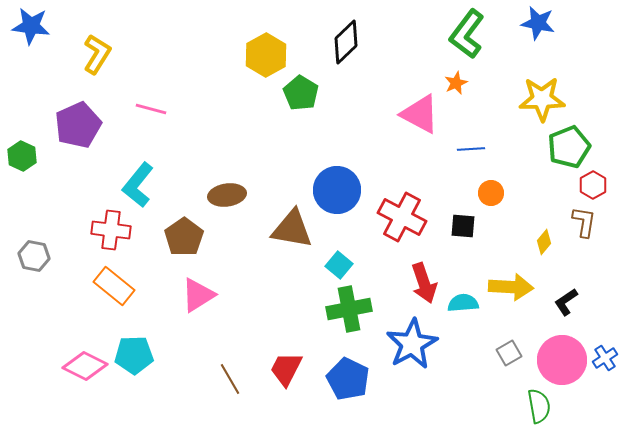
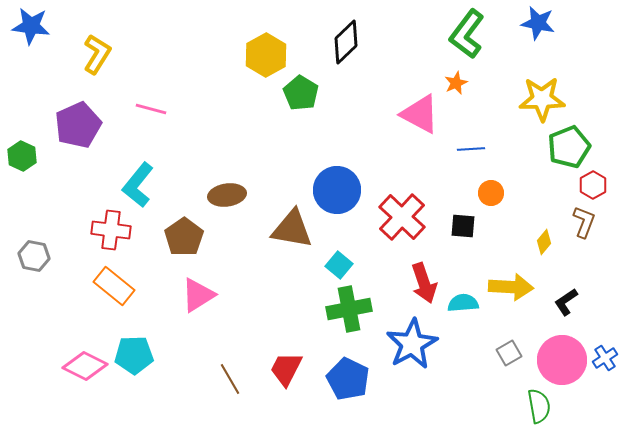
red cross at (402, 217): rotated 15 degrees clockwise
brown L-shape at (584, 222): rotated 12 degrees clockwise
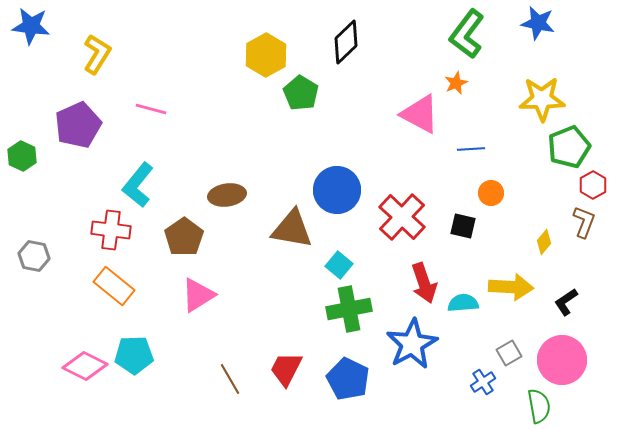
black square at (463, 226): rotated 8 degrees clockwise
blue cross at (605, 358): moved 122 px left, 24 px down
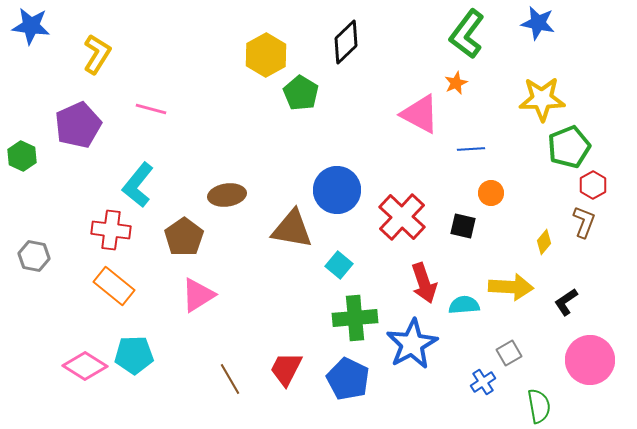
cyan semicircle at (463, 303): moved 1 px right, 2 px down
green cross at (349, 309): moved 6 px right, 9 px down; rotated 6 degrees clockwise
pink circle at (562, 360): moved 28 px right
pink diamond at (85, 366): rotated 6 degrees clockwise
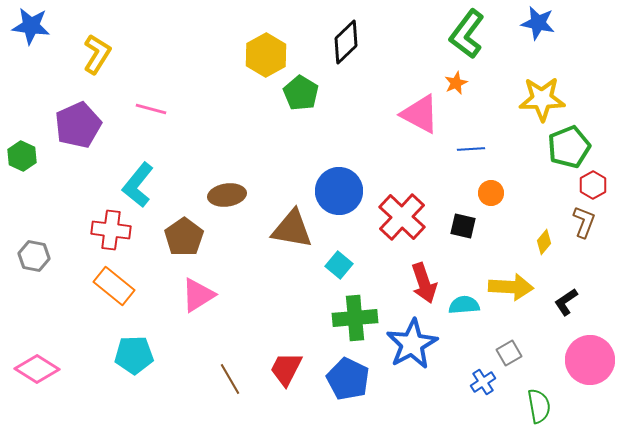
blue circle at (337, 190): moved 2 px right, 1 px down
pink diamond at (85, 366): moved 48 px left, 3 px down
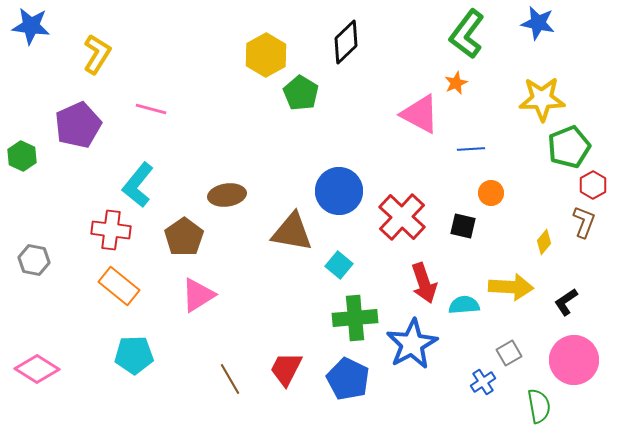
brown triangle at (292, 229): moved 3 px down
gray hexagon at (34, 256): moved 4 px down
orange rectangle at (114, 286): moved 5 px right
pink circle at (590, 360): moved 16 px left
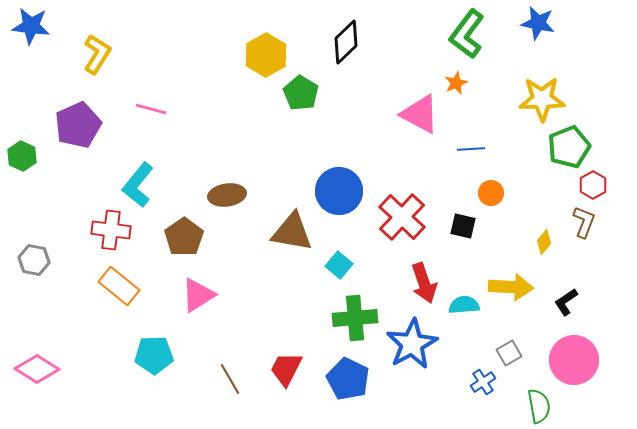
cyan pentagon at (134, 355): moved 20 px right
